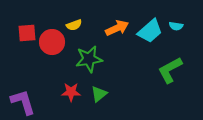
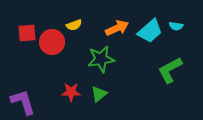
green star: moved 12 px right
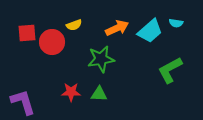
cyan semicircle: moved 3 px up
green triangle: rotated 42 degrees clockwise
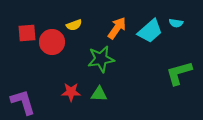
orange arrow: rotated 30 degrees counterclockwise
green L-shape: moved 9 px right, 3 px down; rotated 12 degrees clockwise
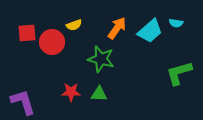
green star: rotated 24 degrees clockwise
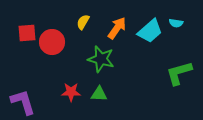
yellow semicircle: moved 9 px right, 3 px up; rotated 140 degrees clockwise
